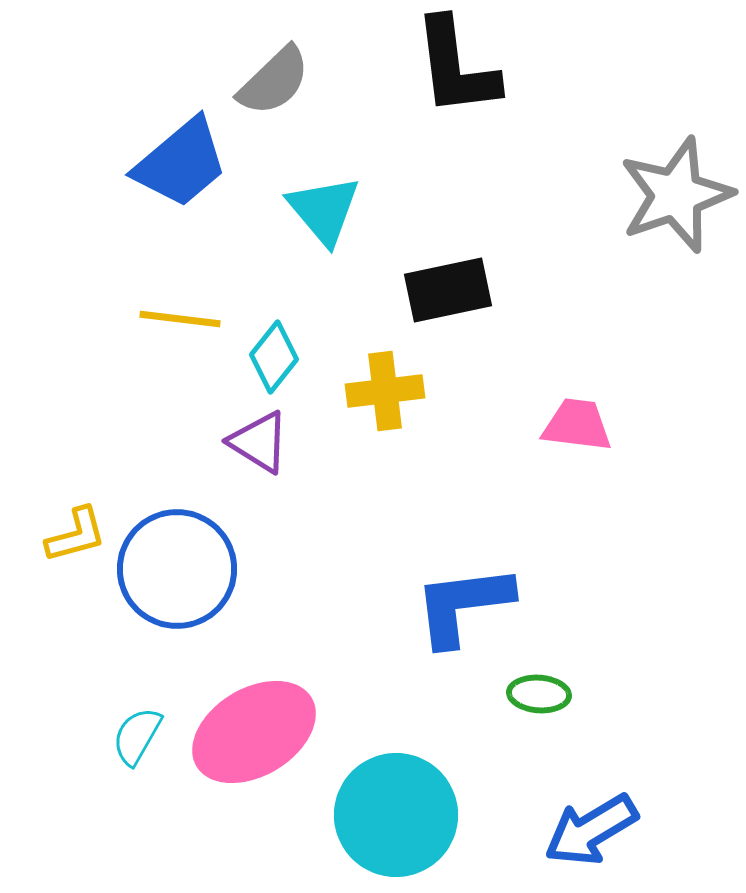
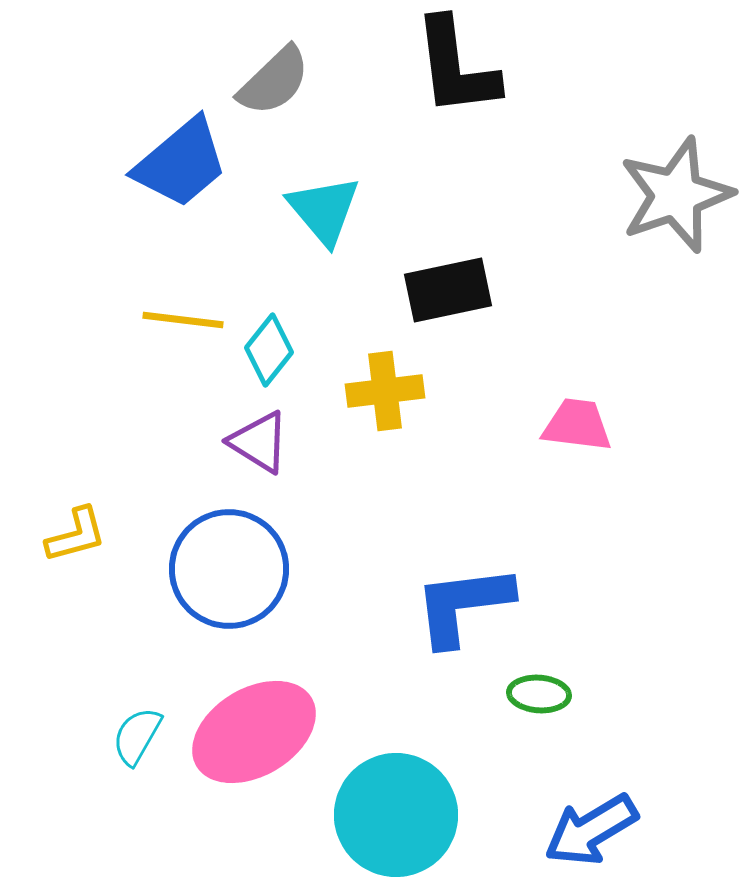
yellow line: moved 3 px right, 1 px down
cyan diamond: moved 5 px left, 7 px up
blue circle: moved 52 px right
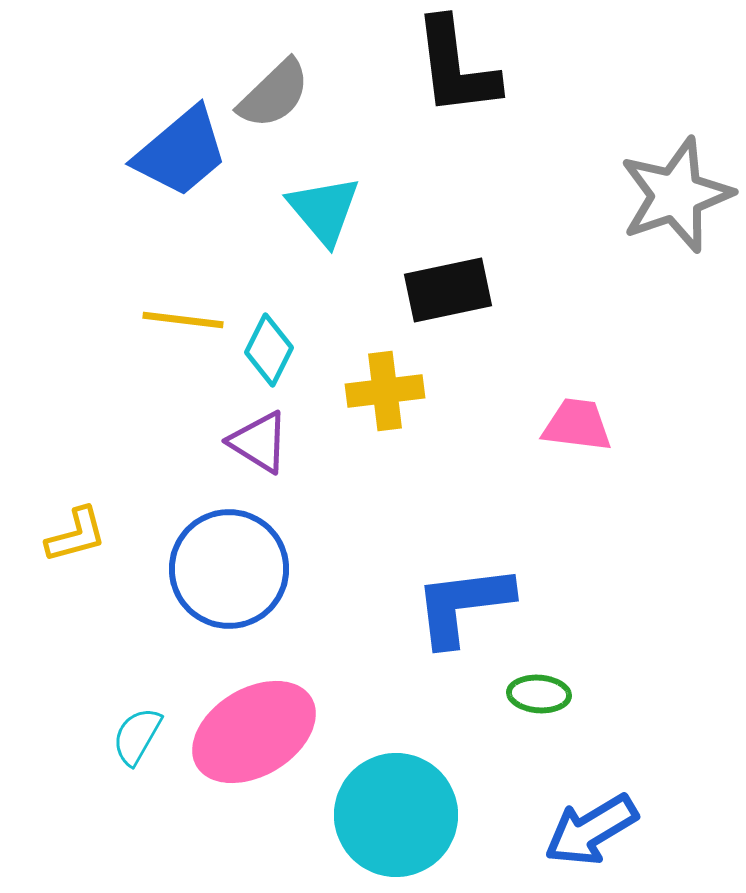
gray semicircle: moved 13 px down
blue trapezoid: moved 11 px up
cyan diamond: rotated 12 degrees counterclockwise
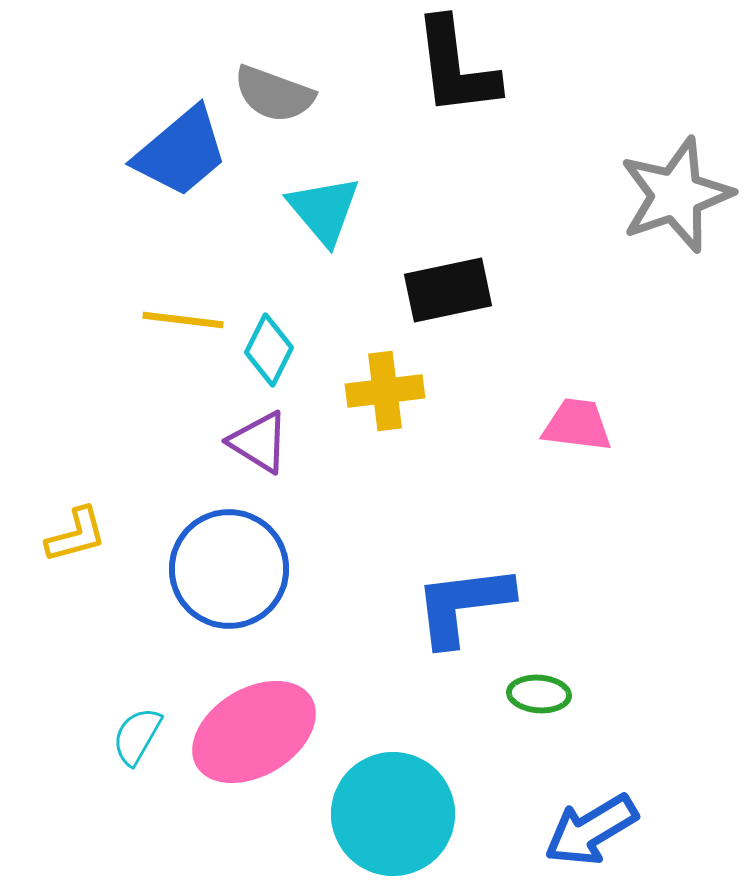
gray semicircle: rotated 64 degrees clockwise
cyan circle: moved 3 px left, 1 px up
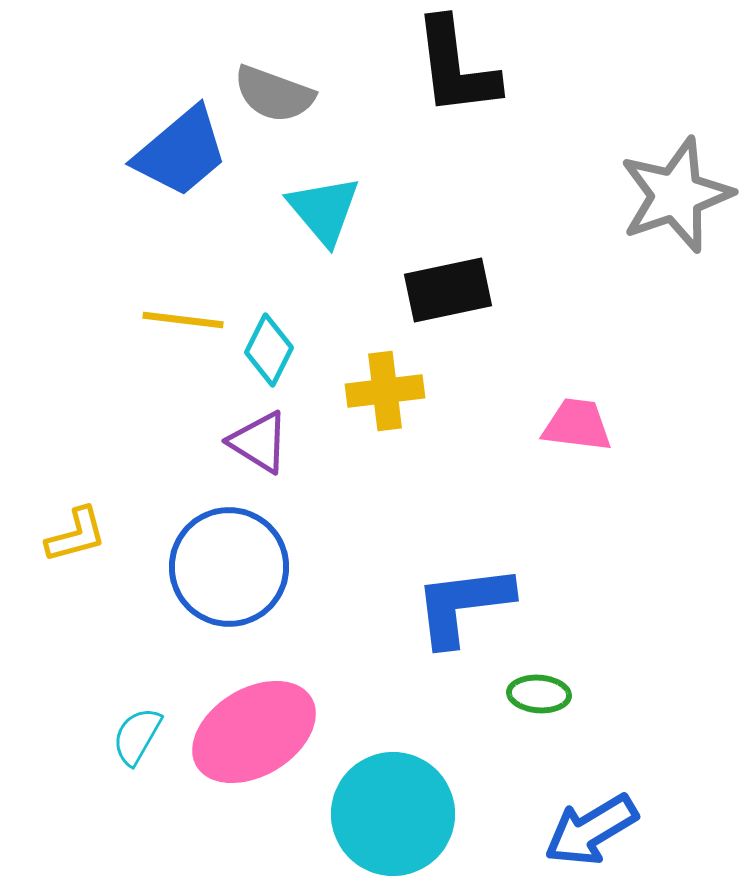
blue circle: moved 2 px up
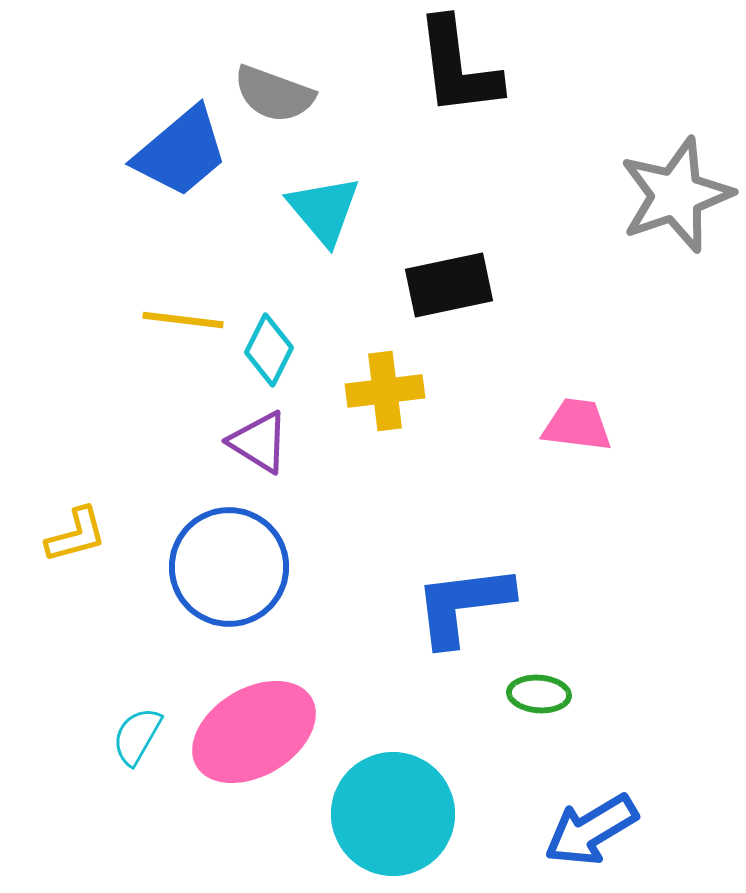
black L-shape: moved 2 px right
black rectangle: moved 1 px right, 5 px up
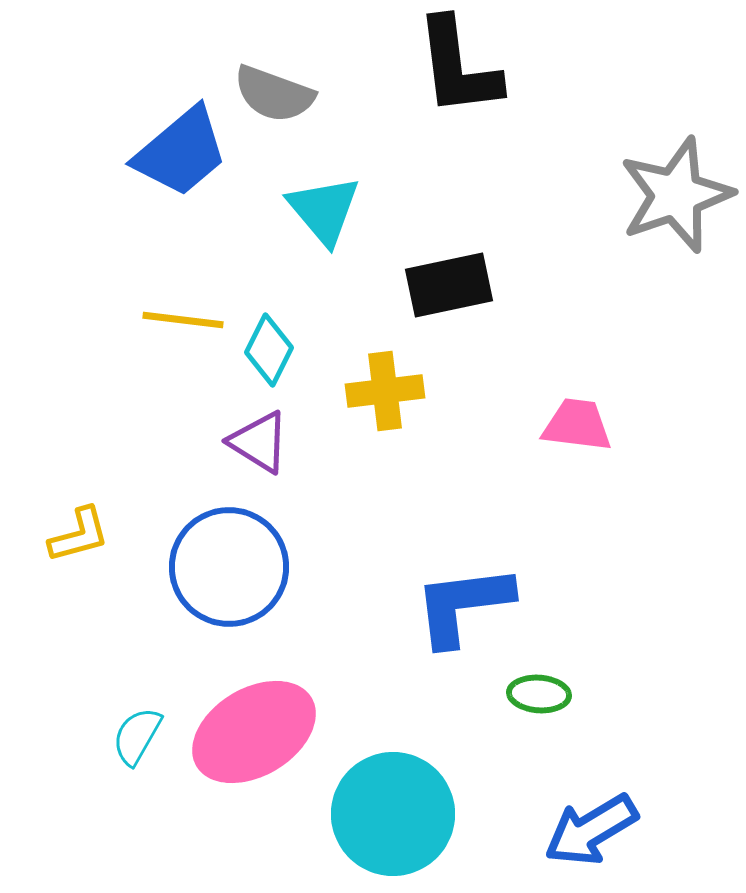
yellow L-shape: moved 3 px right
